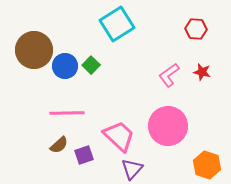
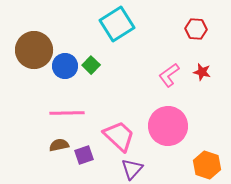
brown semicircle: rotated 150 degrees counterclockwise
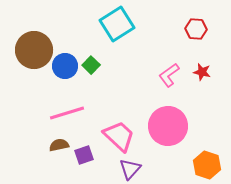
pink line: rotated 16 degrees counterclockwise
purple triangle: moved 2 px left
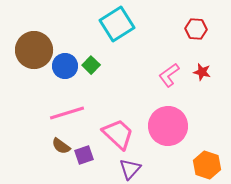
pink trapezoid: moved 1 px left, 2 px up
brown semicircle: moved 2 px right, 1 px down; rotated 132 degrees counterclockwise
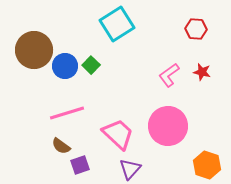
purple square: moved 4 px left, 10 px down
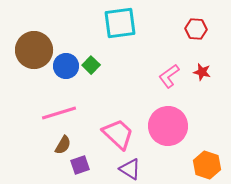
cyan square: moved 3 px right, 1 px up; rotated 24 degrees clockwise
blue circle: moved 1 px right
pink L-shape: moved 1 px down
pink line: moved 8 px left
brown semicircle: moved 2 px right, 1 px up; rotated 96 degrees counterclockwise
purple triangle: rotated 40 degrees counterclockwise
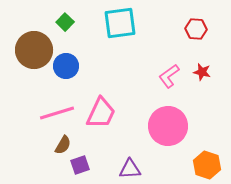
green square: moved 26 px left, 43 px up
pink line: moved 2 px left
pink trapezoid: moved 17 px left, 21 px up; rotated 72 degrees clockwise
purple triangle: rotated 35 degrees counterclockwise
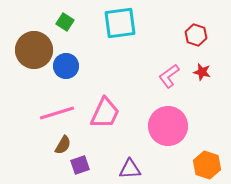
green square: rotated 12 degrees counterclockwise
red hexagon: moved 6 px down; rotated 15 degrees clockwise
pink trapezoid: moved 4 px right
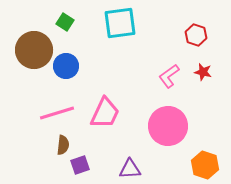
red star: moved 1 px right
brown semicircle: rotated 24 degrees counterclockwise
orange hexagon: moved 2 px left
